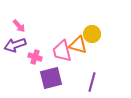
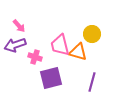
orange triangle: moved 7 px down
pink trapezoid: moved 2 px left, 6 px up
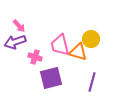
yellow circle: moved 1 px left, 5 px down
purple arrow: moved 3 px up
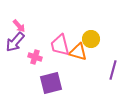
purple arrow: rotated 30 degrees counterclockwise
purple square: moved 5 px down
purple line: moved 21 px right, 12 px up
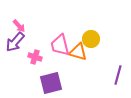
purple line: moved 5 px right, 5 px down
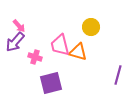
yellow circle: moved 12 px up
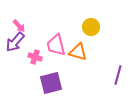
pink trapezoid: moved 4 px left
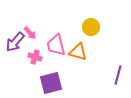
pink arrow: moved 11 px right, 7 px down
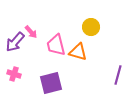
pink arrow: moved 1 px right, 1 px up
pink cross: moved 21 px left, 17 px down
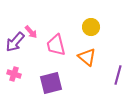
orange triangle: moved 9 px right, 5 px down; rotated 24 degrees clockwise
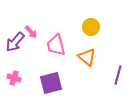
pink cross: moved 4 px down
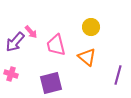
pink cross: moved 3 px left, 4 px up
